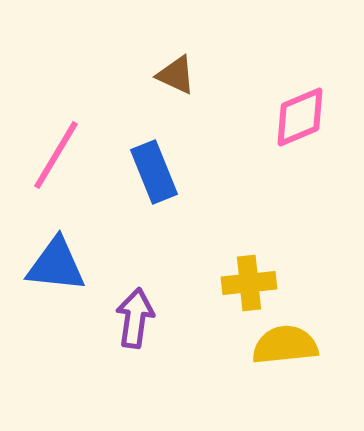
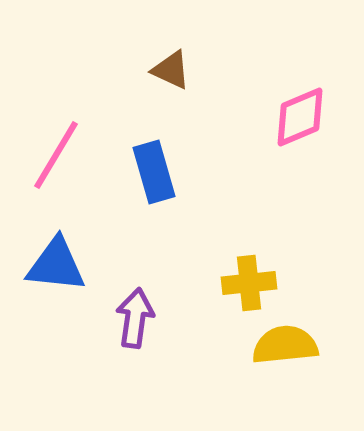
brown triangle: moved 5 px left, 5 px up
blue rectangle: rotated 6 degrees clockwise
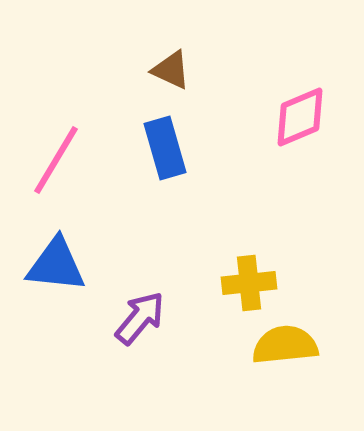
pink line: moved 5 px down
blue rectangle: moved 11 px right, 24 px up
purple arrow: moved 5 px right; rotated 32 degrees clockwise
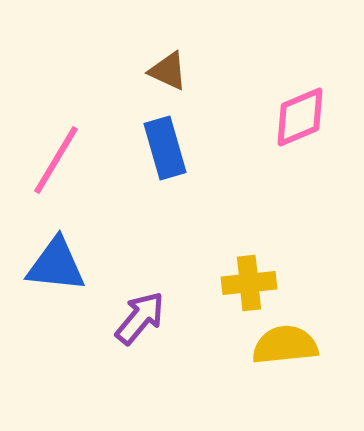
brown triangle: moved 3 px left, 1 px down
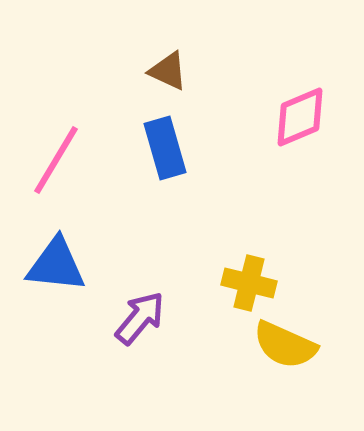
yellow cross: rotated 20 degrees clockwise
yellow semicircle: rotated 150 degrees counterclockwise
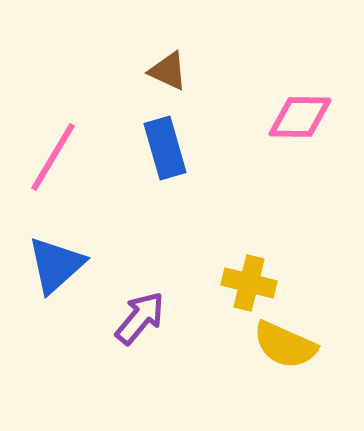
pink diamond: rotated 24 degrees clockwise
pink line: moved 3 px left, 3 px up
blue triangle: rotated 48 degrees counterclockwise
